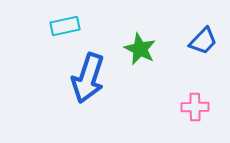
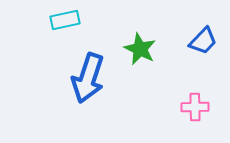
cyan rectangle: moved 6 px up
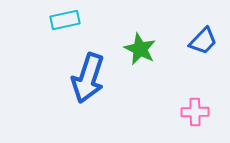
pink cross: moved 5 px down
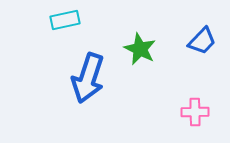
blue trapezoid: moved 1 px left
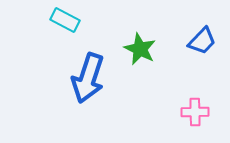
cyan rectangle: rotated 40 degrees clockwise
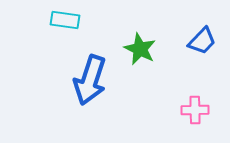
cyan rectangle: rotated 20 degrees counterclockwise
blue arrow: moved 2 px right, 2 px down
pink cross: moved 2 px up
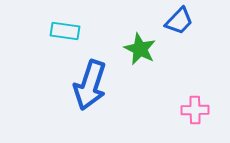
cyan rectangle: moved 11 px down
blue trapezoid: moved 23 px left, 20 px up
blue arrow: moved 5 px down
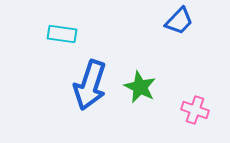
cyan rectangle: moved 3 px left, 3 px down
green star: moved 38 px down
pink cross: rotated 20 degrees clockwise
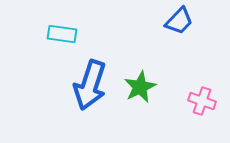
green star: rotated 20 degrees clockwise
pink cross: moved 7 px right, 9 px up
